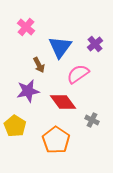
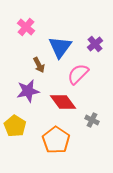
pink semicircle: rotated 10 degrees counterclockwise
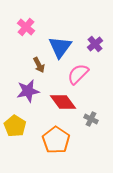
gray cross: moved 1 px left, 1 px up
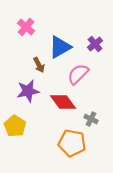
blue triangle: rotated 25 degrees clockwise
orange pentagon: moved 16 px right, 3 px down; rotated 24 degrees counterclockwise
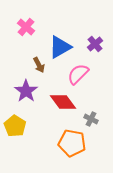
purple star: moved 2 px left; rotated 25 degrees counterclockwise
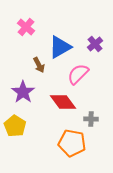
purple star: moved 3 px left, 1 px down
gray cross: rotated 24 degrees counterclockwise
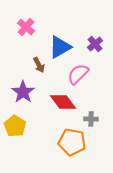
orange pentagon: moved 1 px up
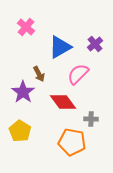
brown arrow: moved 9 px down
yellow pentagon: moved 5 px right, 5 px down
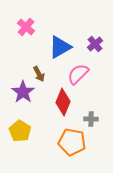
red diamond: rotated 60 degrees clockwise
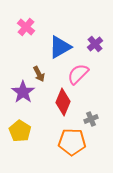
gray cross: rotated 24 degrees counterclockwise
orange pentagon: rotated 8 degrees counterclockwise
